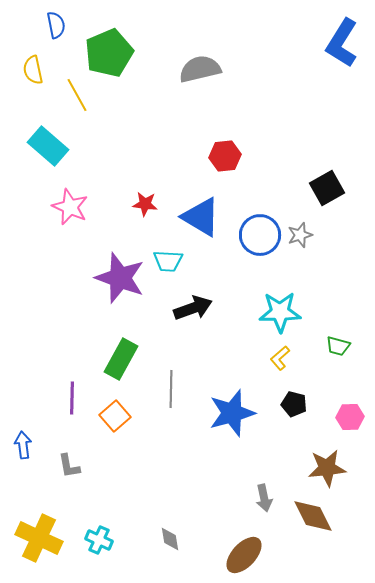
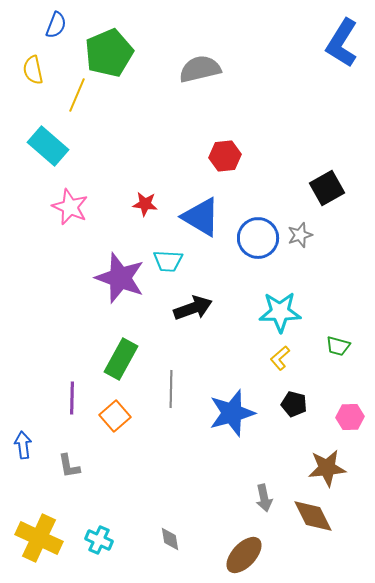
blue semicircle: rotated 32 degrees clockwise
yellow line: rotated 52 degrees clockwise
blue circle: moved 2 px left, 3 px down
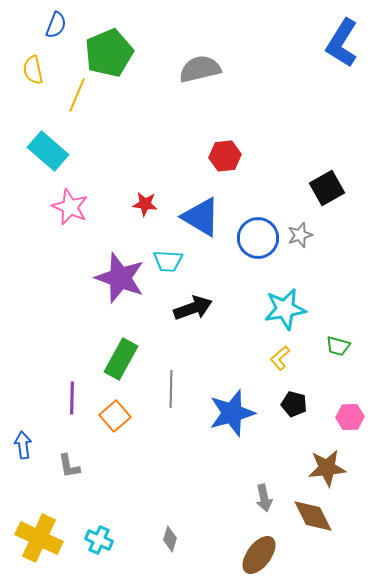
cyan rectangle: moved 5 px down
cyan star: moved 5 px right, 3 px up; rotated 9 degrees counterclockwise
gray diamond: rotated 25 degrees clockwise
brown ellipse: moved 15 px right; rotated 6 degrees counterclockwise
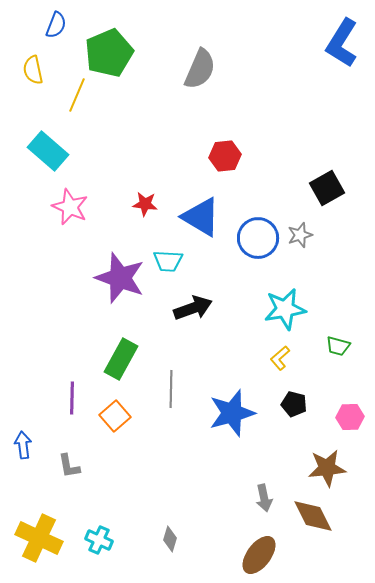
gray semicircle: rotated 126 degrees clockwise
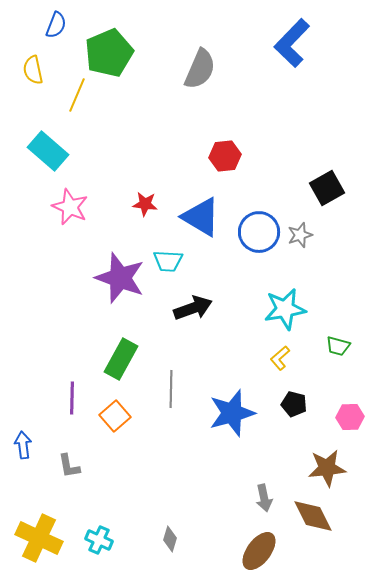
blue L-shape: moved 50 px left; rotated 12 degrees clockwise
blue circle: moved 1 px right, 6 px up
brown ellipse: moved 4 px up
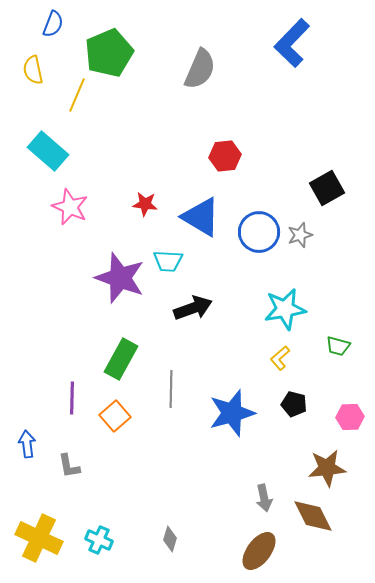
blue semicircle: moved 3 px left, 1 px up
blue arrow: moved 4 px right, 1 px up
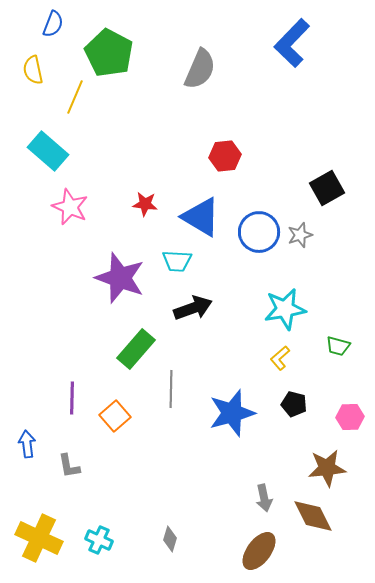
green pentagon: rotated 21 degrees counterclockwise
yellow line: moved 2 px left, 2 px down
cyan trapezoid: moved 9 px right
green rectangle: moved 15 px right, 10 px up; rotated 12 degrees clockwise
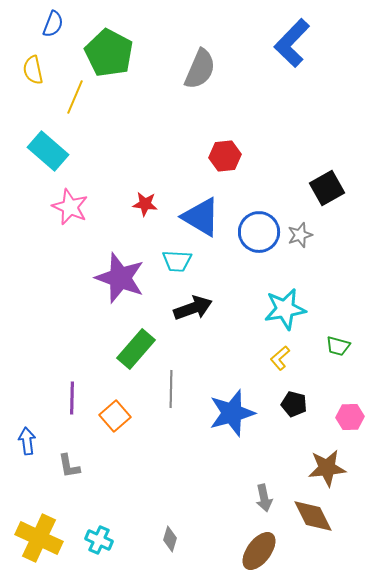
blue arrow: moved 3 px up
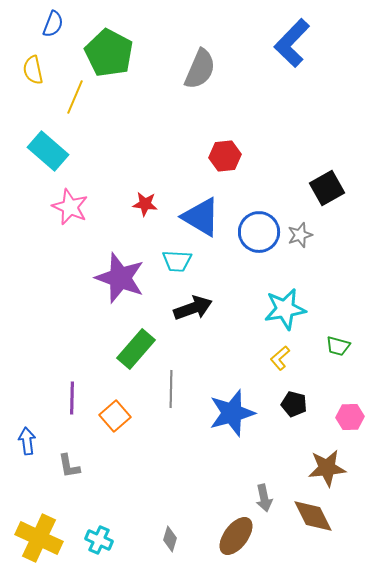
brown ellipse: moved 23 px left, 15 px up
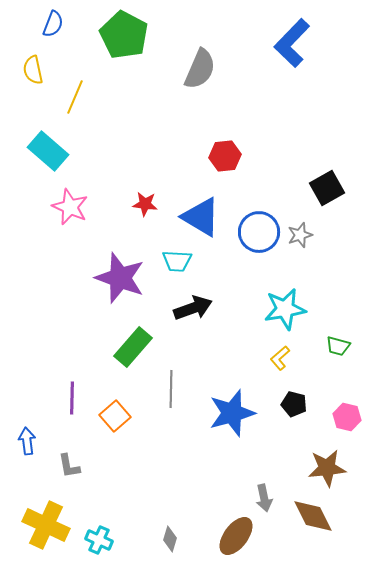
green pentagon: moved 15 px right, 18 px up
green rectangle: moved 3 px left, 2 px up
pink hexagon: moved 3 px left; rotated 16 degrees clockwise
yellow cross: moved 7 px right, 13 px up
